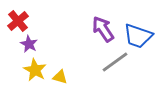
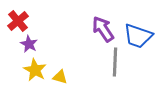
gray line: rotated 52 degrees counterclockwise
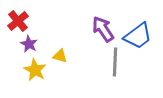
blue trapezoid: rotated 56 degrees counterclockwise
yellow triangle: moved 21 px up
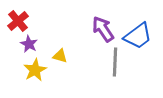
yellow star: rotated 15 degrees clockwise
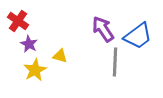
red cross: rotated 15 degrees counterclockwise
